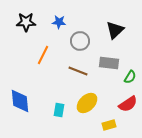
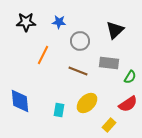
yellow rectangle: rotated 32 degrees counterclockwise
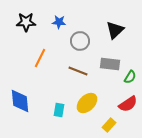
orange line: moved 3 px left, 3 px down
gray rectangle: moved 1 px right, 1 px down
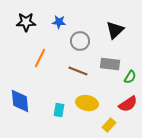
yellow ellipse: rotated 55 degrees clockwise
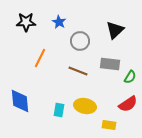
blue star: rotated 24 degrees clockwise
yellow ellipse: moved 2 px left, 3 px down
yellow rectangle: rotated 56 degrees clockwise
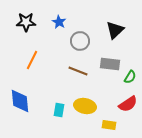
orange line: moved 8 px left, 2 px down
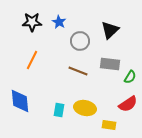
black star: moved 6 px right
black triangle: moved 5 px left
yellow ellipse: moved 2 px down
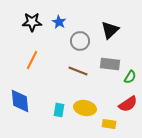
yellow rectangle: moved 1 px up
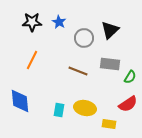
gray circle: moved 4 px right, 3 px up
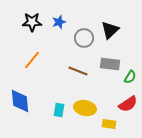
blue star: rotated 24 degrees clockwise
orange line: rotated 12 degrees clockwise
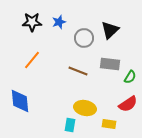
cyan rectangle: moved 11 px right, 15 px down
